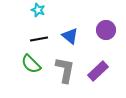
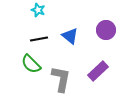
gray L-shape: moved 4 px left, 9 px down
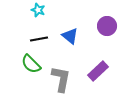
purple circle: moved 1 px right, 4 px up
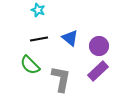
purple circle: moved 8 px left, 20 px down
blue triangle: moved 2 px down
green semicircle: moved 1 px left, 1 px down
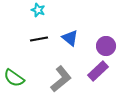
purple circle: moved 7 px right
green semicircle: moved 16 px left, 13 px down; rotated 10 degrees counterclockwise
gray L-shape: rotated 40 degrees clockwise
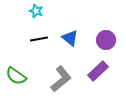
cyan star: moved 2 px left, 1 px down
purple circle: moved 6 px up
green semicircle: moved 2 px right, 2 px up
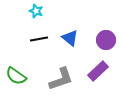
gray L-shape: rotated 20 degrees clockwise
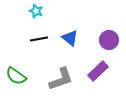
purple circle: moved 3 px right
